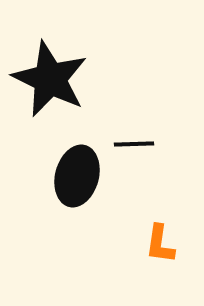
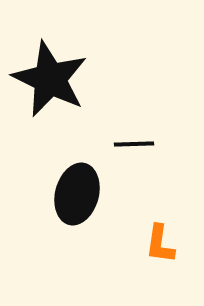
black ellipse: moved 18 px down
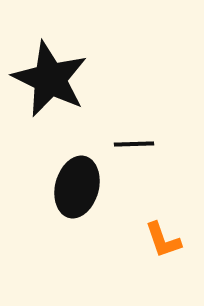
black ellipse: moved 7 px up
orange L-shape: moved 3 px right, 4 px up; rotated 27 degrees counterclockwise
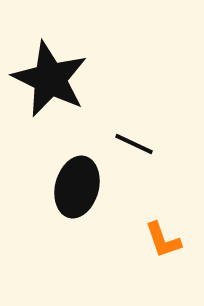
black line: rotated 27 degrees clockwise
